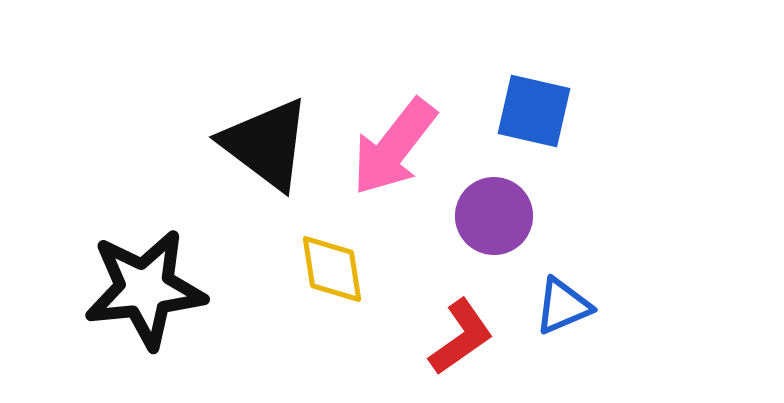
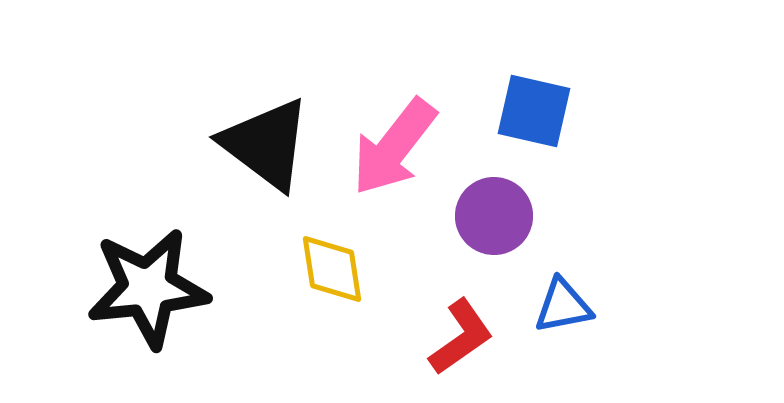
black star: moved 3 px right, 1 px up
blue triangle: rotated 12 degrees clockwise
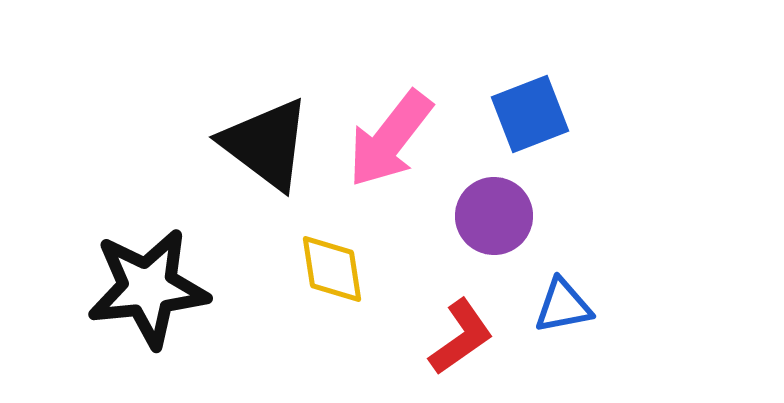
blue square: moved 4 px left, 3 px down; rotated 34 degrees counterclockwise
pink arrow: moved 4 px left, 8 px up
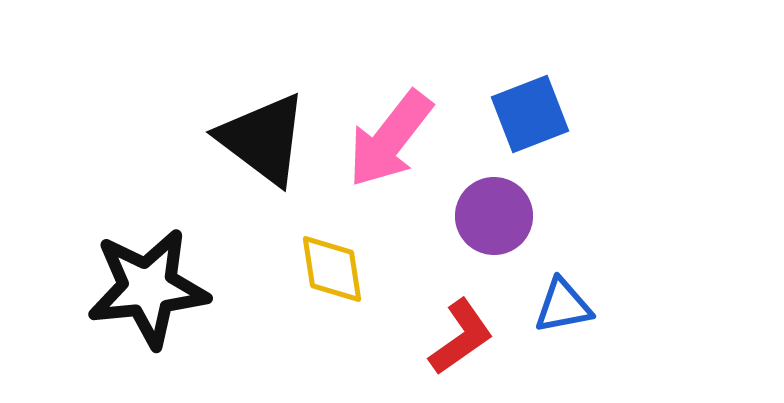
black triangle: moved 3 px left, 5 px up
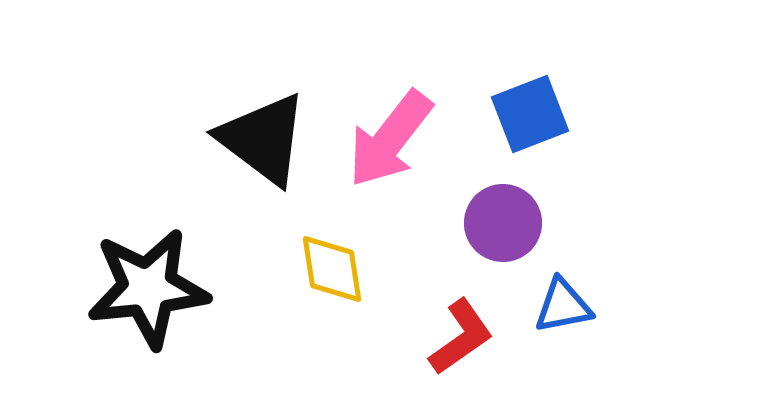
purple circle: moved 9 px right, 7 px down
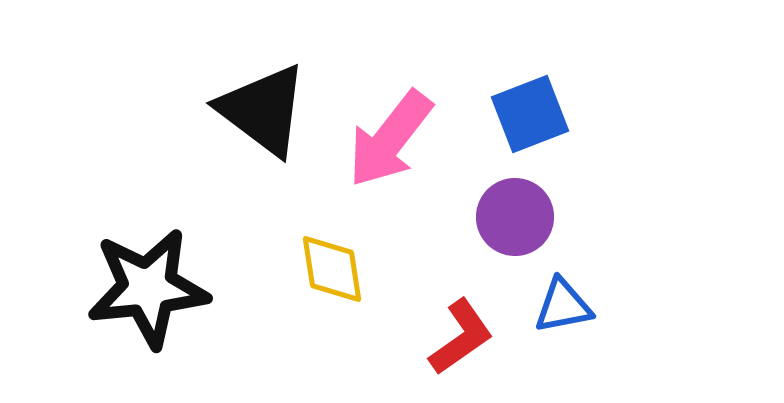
black triangle: moved 29 px up
purple circle: moved 12 px right, 6 px up
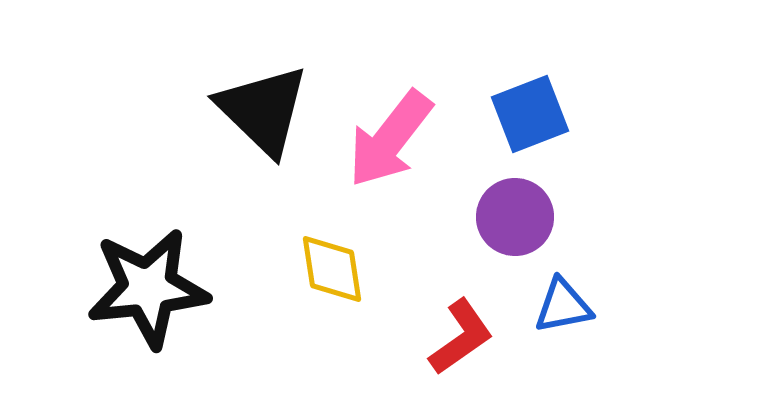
black triangle: rotated 7 degrees clockwise
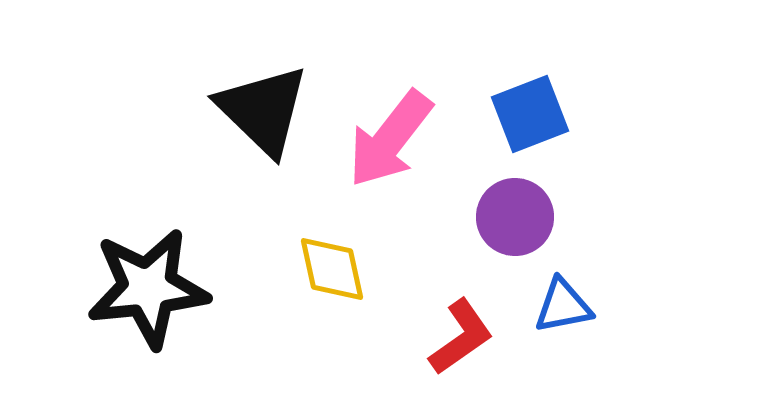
yellow diamond: rotated 4 degrees counterclockwise
